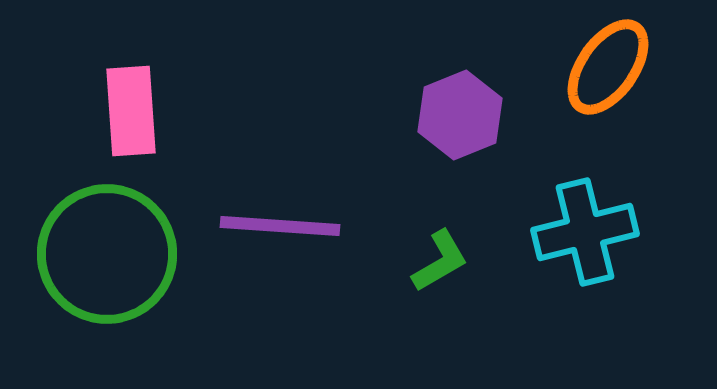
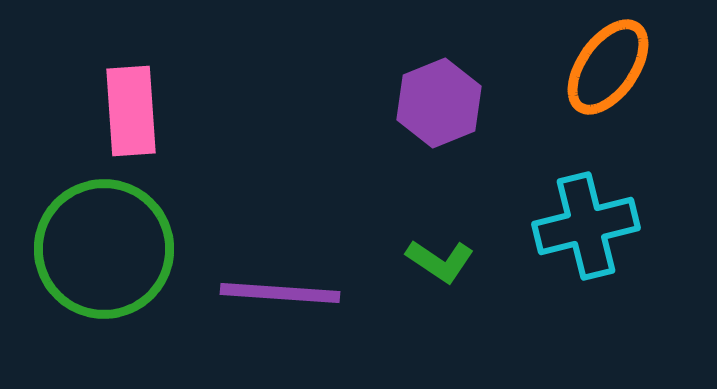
purple hexagon: moved 21 px left, 12 px up
purple line: moved 67 px down
cyan cross: moved 1 px right, 6 px up
green circle: moved 3 px left, 5 px up
green L-shape: rotated 64 degrees clockwise
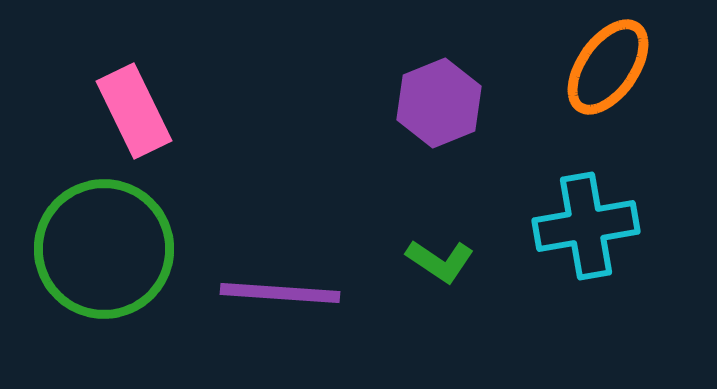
pink rectangle: moved 3 px right; rotated 22 degrees counterclockwise
cyan cross: rotated 4 degrees clockwise
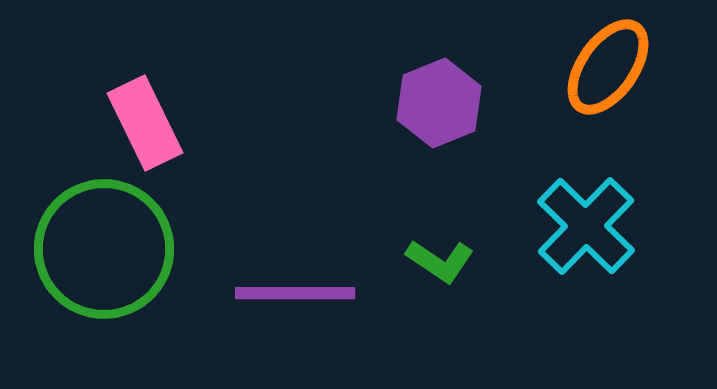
pink rectangle: moved 11 px right, 12 px down
cyan cross: rotated 36 degrees counterclockwise
purple line: moved 15 px right; rotated 4 degrees counterclockwise
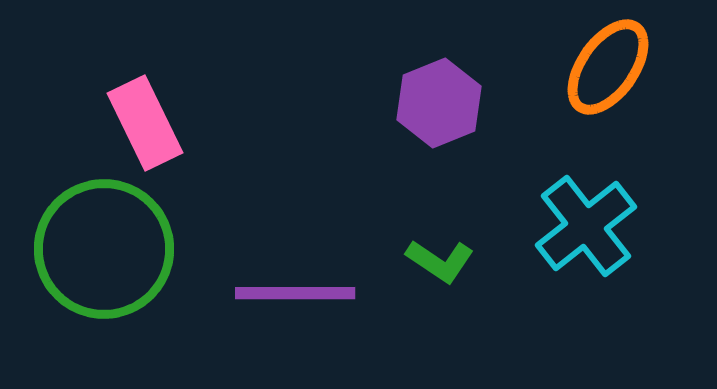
cyan cross: rotated 8 degrees clockwise
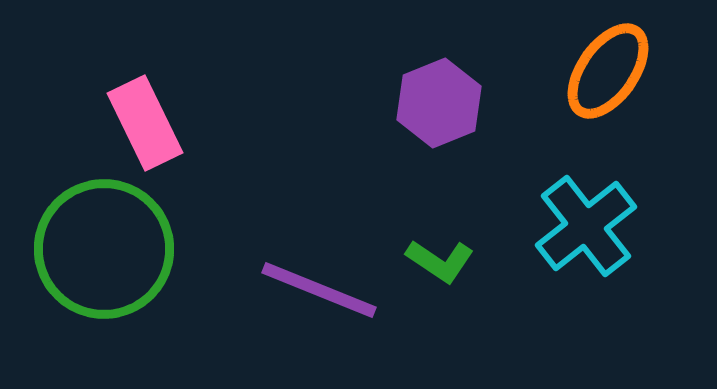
orange ellipse: moved 4 px down
purple line: moved 24 px right, 3 px up; rotated 22 degrees clockwise
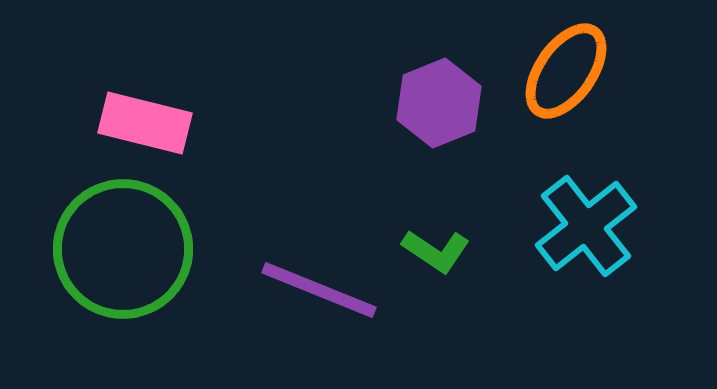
orange ellipse: moved 42 px left
pink rectangle: rotated 50 degrees counterclockwise
green circle: moved 19 px right
green L-shape: moved 4 px left, 10 px up
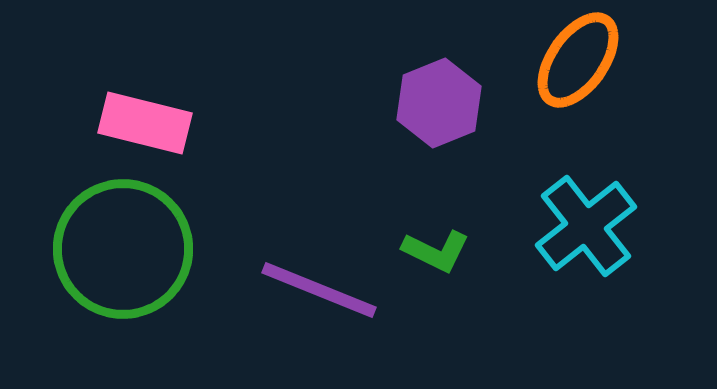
orange ellipse: moved 12 px right, 11 px up
green L-shape: rotated 8 degrees counterclockwise
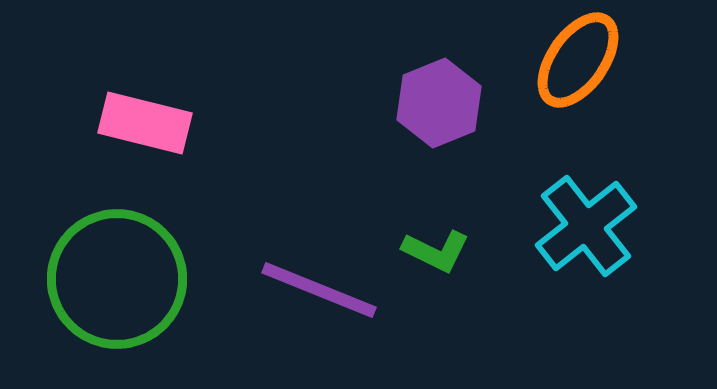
green circle: moved 6 px left, 30 px down
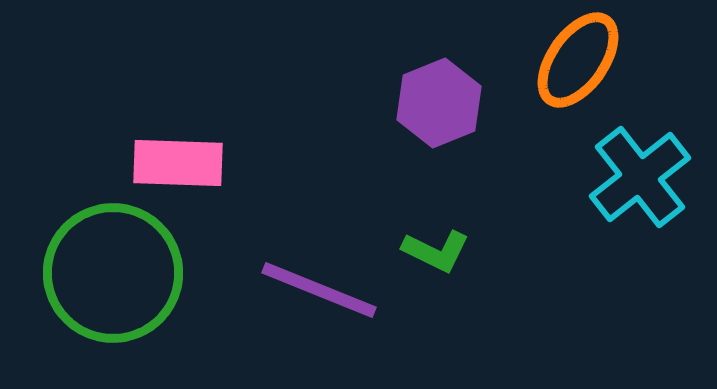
pink rectangle: moved 33 px right, 40 px down; rotated 12 degrees counterclockwise
cyan cross: moved 54 px right, 49 px up
green circle: moved 4 px left, 6 px up
